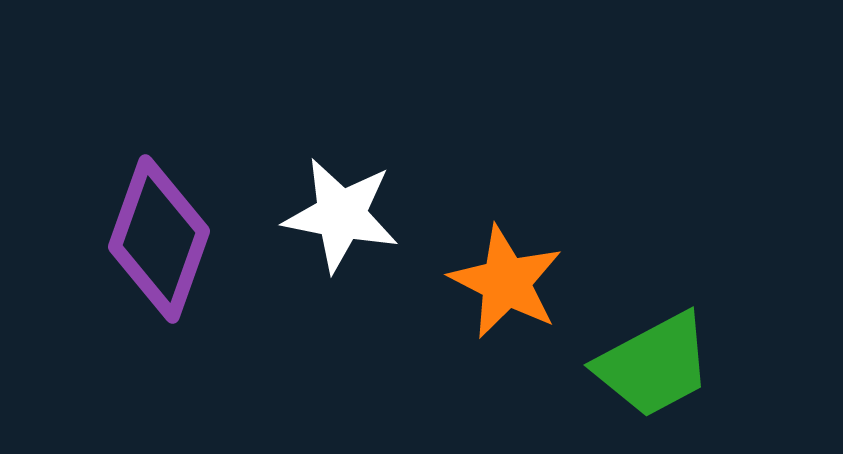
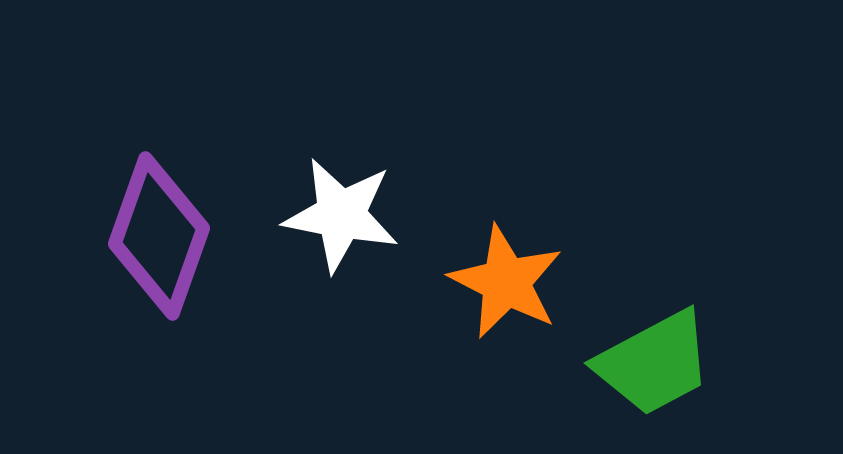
purple diamond: moved 3 px up
green trapezoid: moved 2 px up
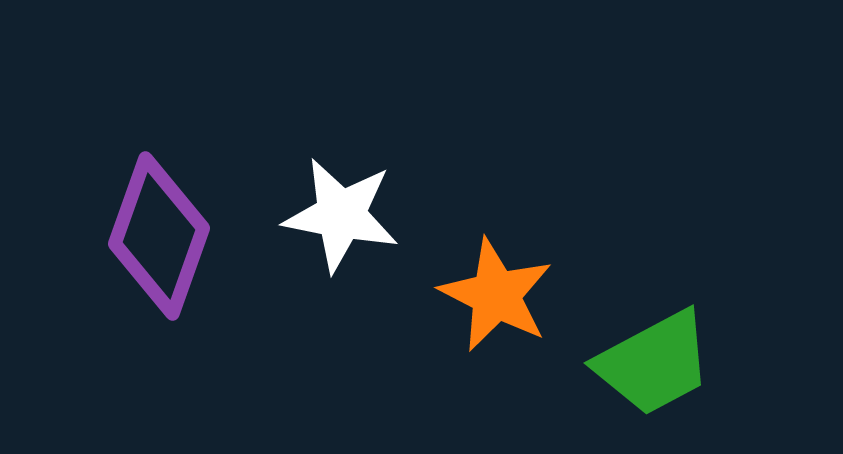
orange star: moved 10 px left, 13 px down
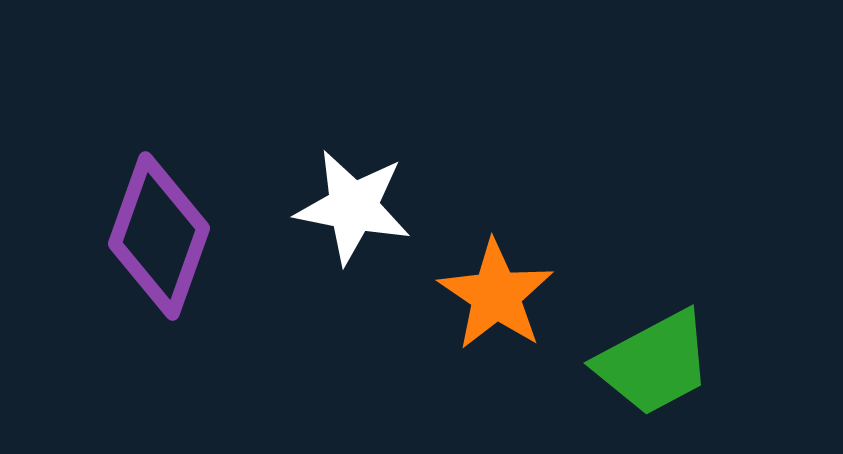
white star: moved 12 px right, 8 px up
orange star: rotated 7 degrees clockwise
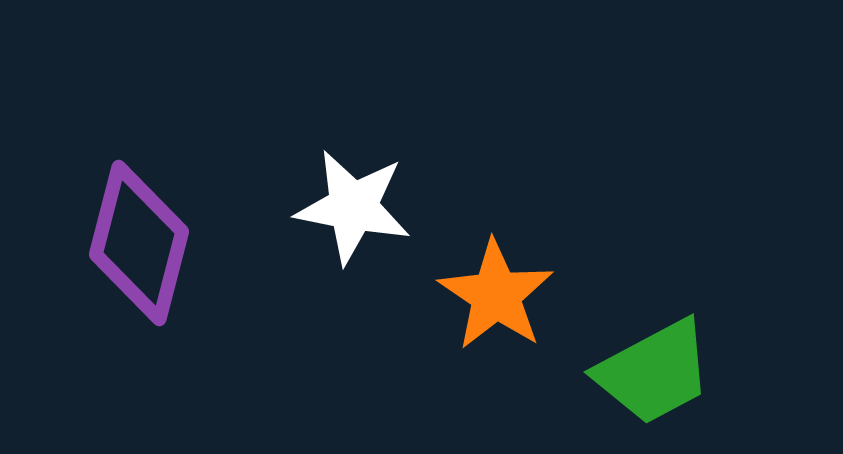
purple diamond: moved 20 px left, 7 px down; rotated 5 degrees counterclockwise
green trapezoid: moved 9 px down
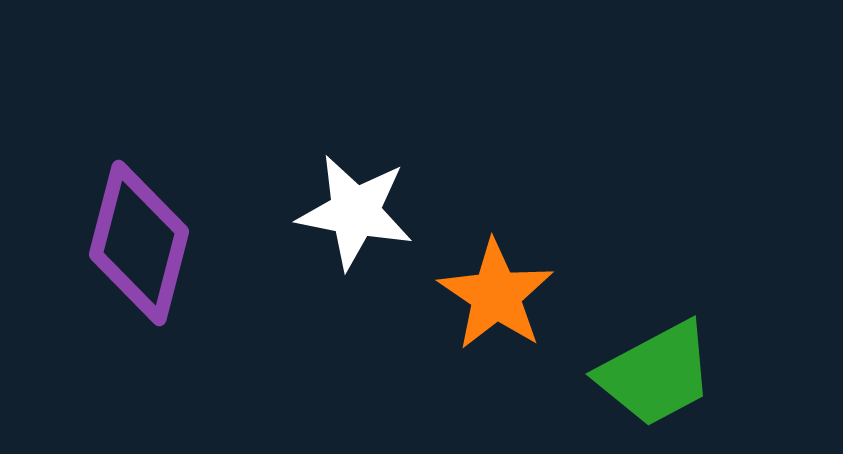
white star: moved 2 px right, 5 px down
green trapezoid: moved 2 px right, 2 px down
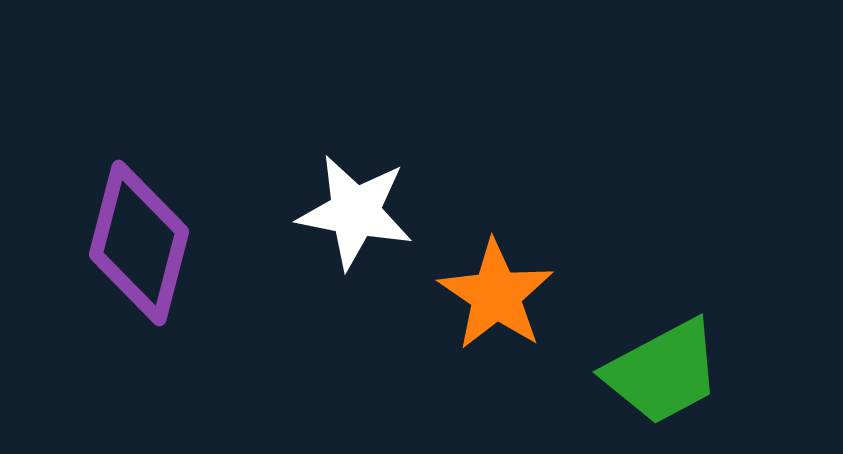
green trapezoid: moved 7 px right, 2 px up
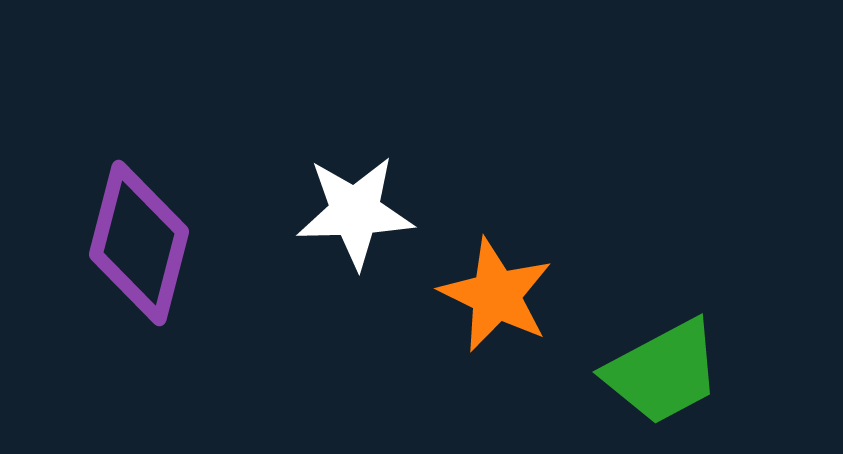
white star: rotated 13 degrees counterclockwise
orange star: rotated 8 degrees counterclockwise
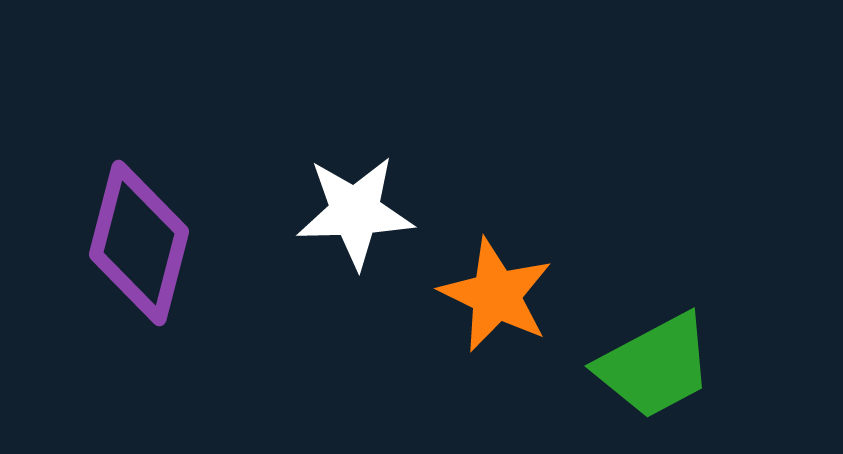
green trapezoid: moved 8 px left, 6 px up
